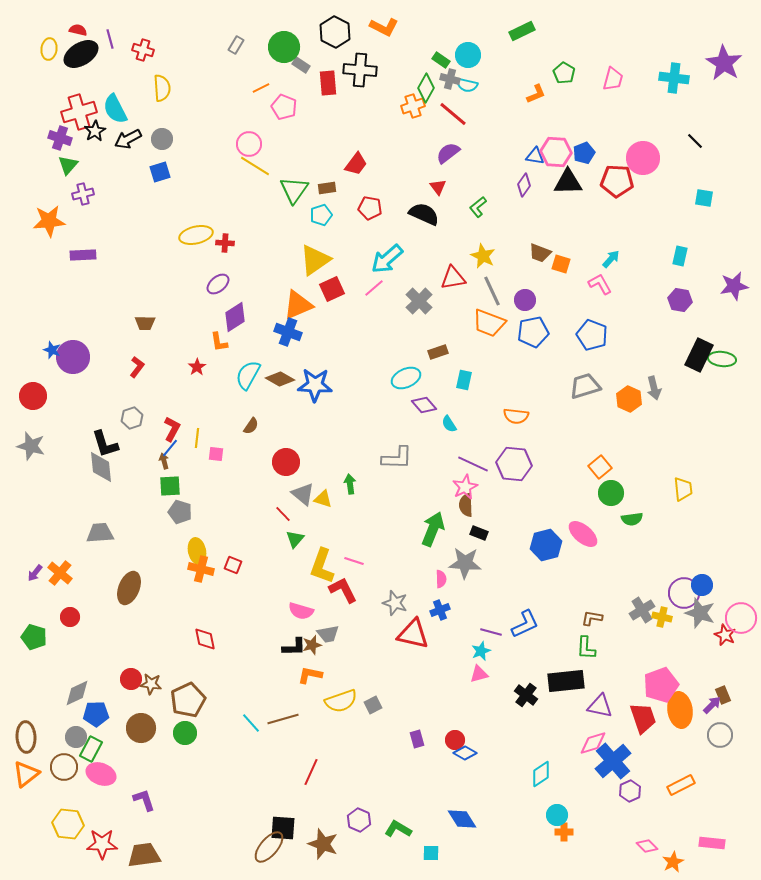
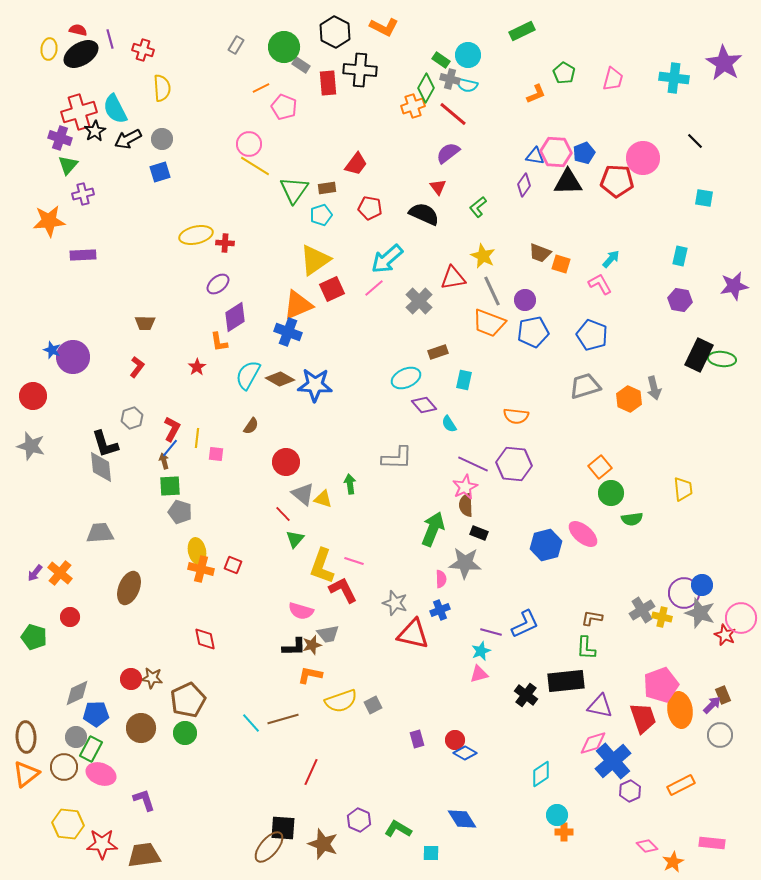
brown star at (151, 684): moved 1 px right, 6 px up
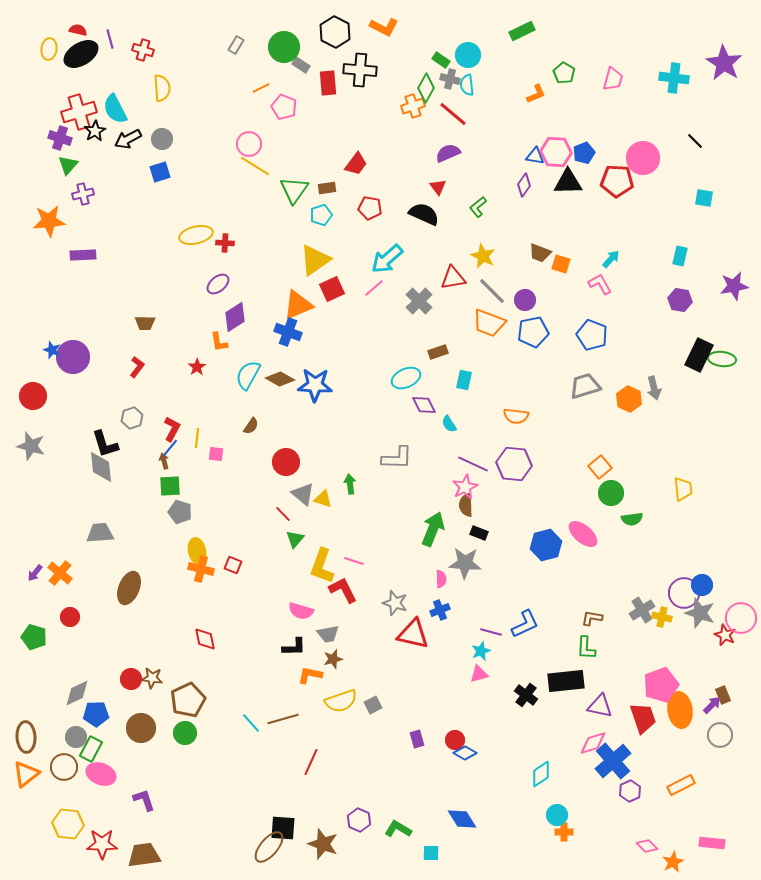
cyan semicircle at (467, 85): rotated 70 degrees clockwise
purple semicircle at (448, 153): rotated 15 degrees clockwise
gray line at (492, 291): rotated 20 degrees counterclockwise
purple diamond at (424, 405): rotated 15 degrees clockwise
brown star at (312, 645): moved 21 px right, 14 px down
red line at (311, 772): moved 10 px up
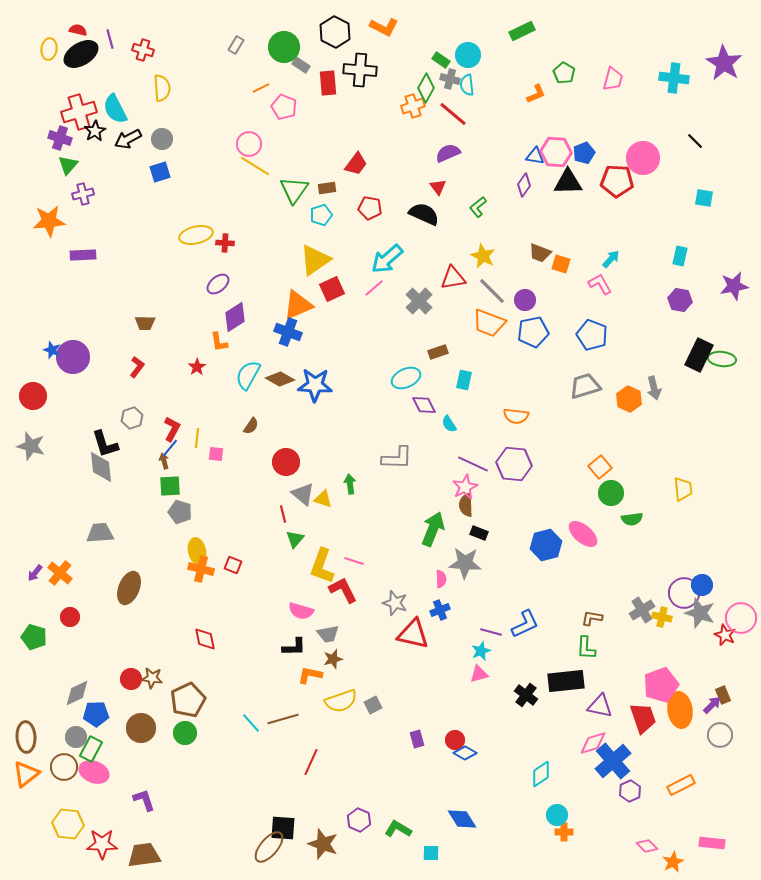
red line at (283, 514): rotated 30 degrees clockwise
pink ellipse at (101, 774): moved 7 px left, 2 px up
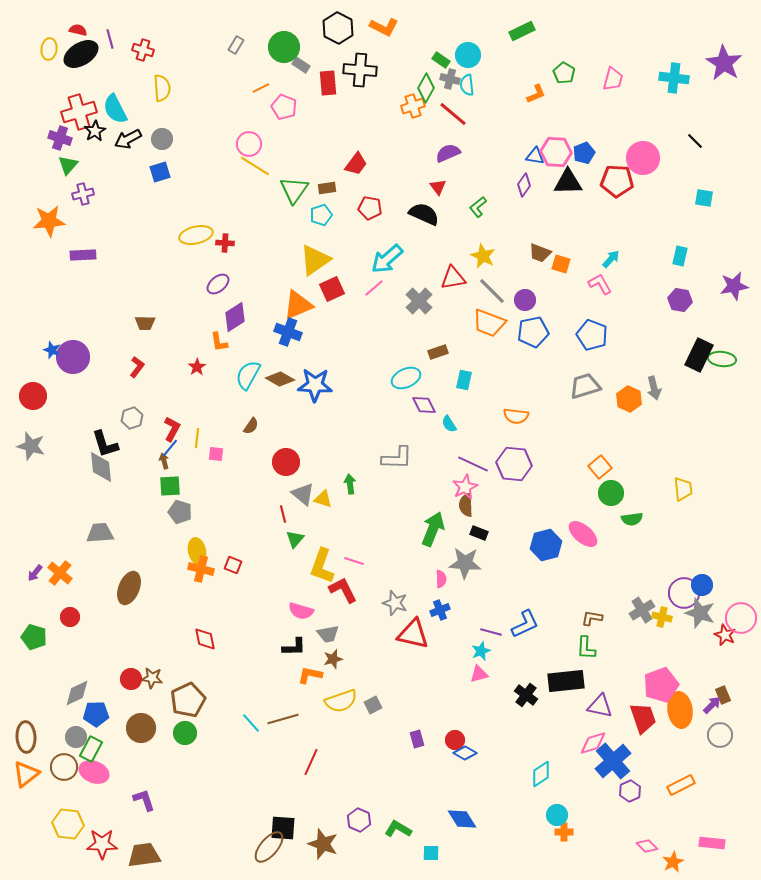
black hexagon at (335, 32): moved 3 px right, 4 px up
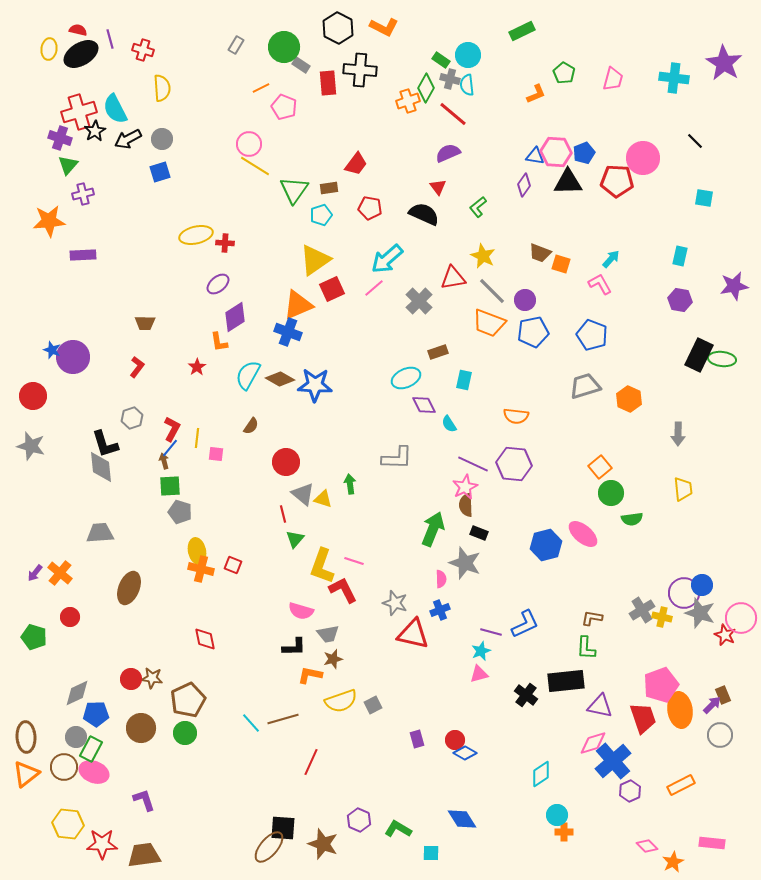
orange cross at (413, 106): moved 5 px left, 5 px up
brown rectangle at (327, 188): moved 2 px right
gray arrow at (654, 388): moved 24 px right, 46 px down; rotated 15 degrees clockwise
gray star at (465, 563): rotated 16 degrees clockwise
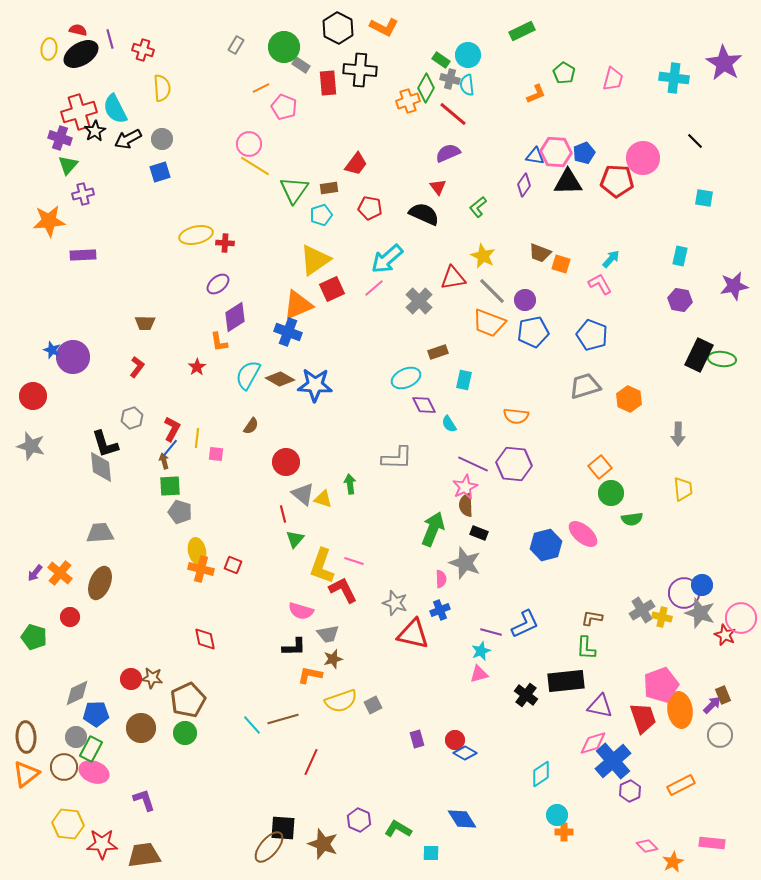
brown ellipse at (129, 588): moved 29 px left, 5 px up
cyan line at (251, 723): moved 1 px right, 2 px down
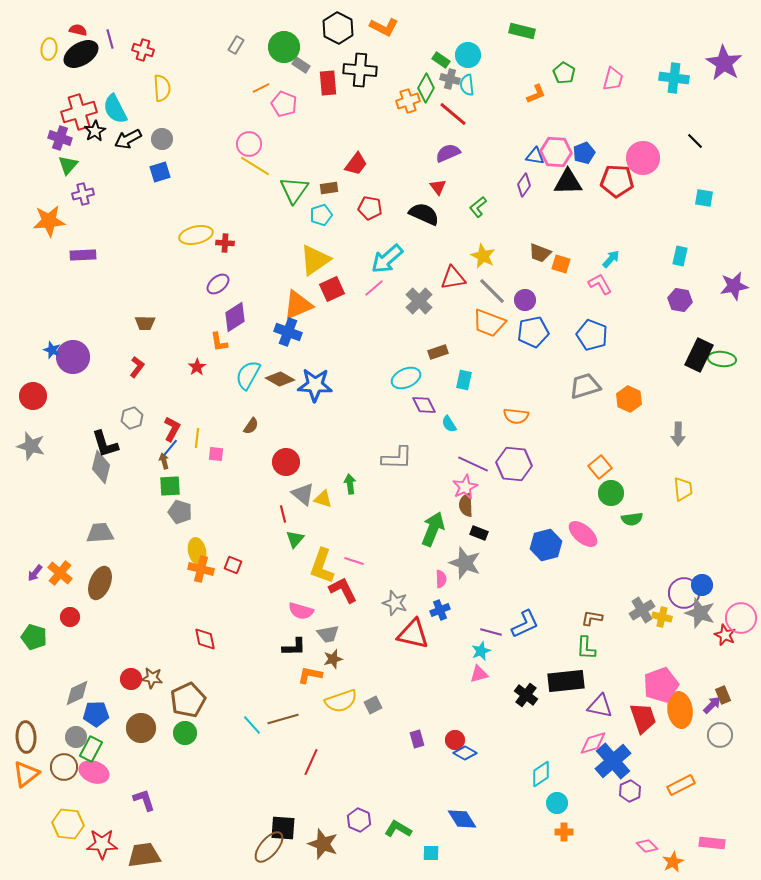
green rectangle at (522, 31): rotated 40 degrees clockwise
pink pentagon at (284, 107): moved 3 px up
gray diamond at (101, 467): rotated 20 degrees clockwise
cyan circle at (557, 815): moved 12 px up
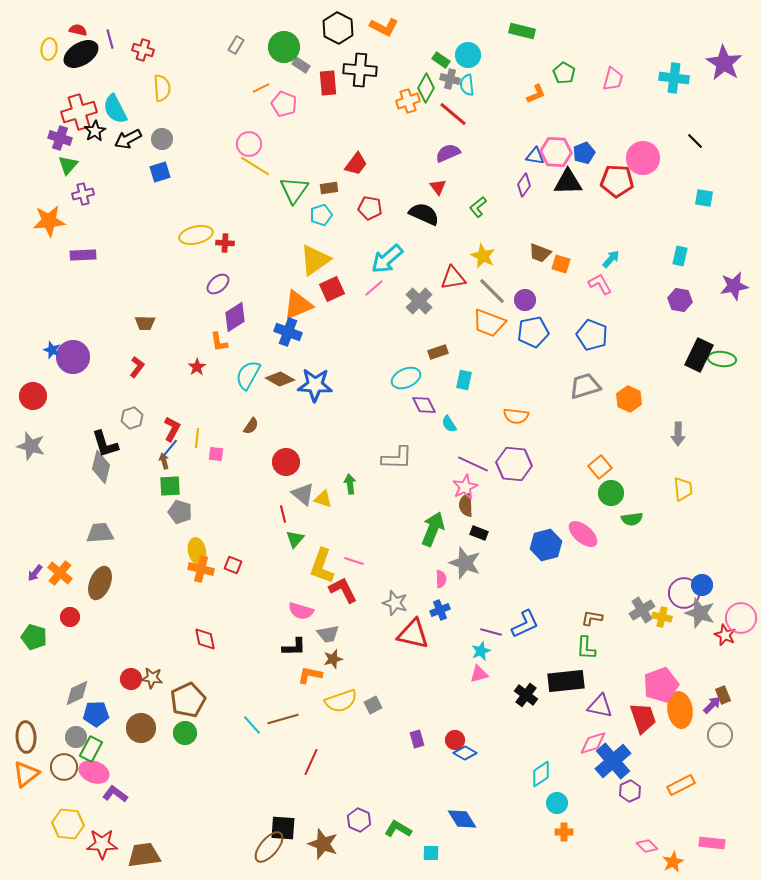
purple L-shape at (144, 800): moved 29 px left, 6 px up; rotated 35 degrees counterclockwise
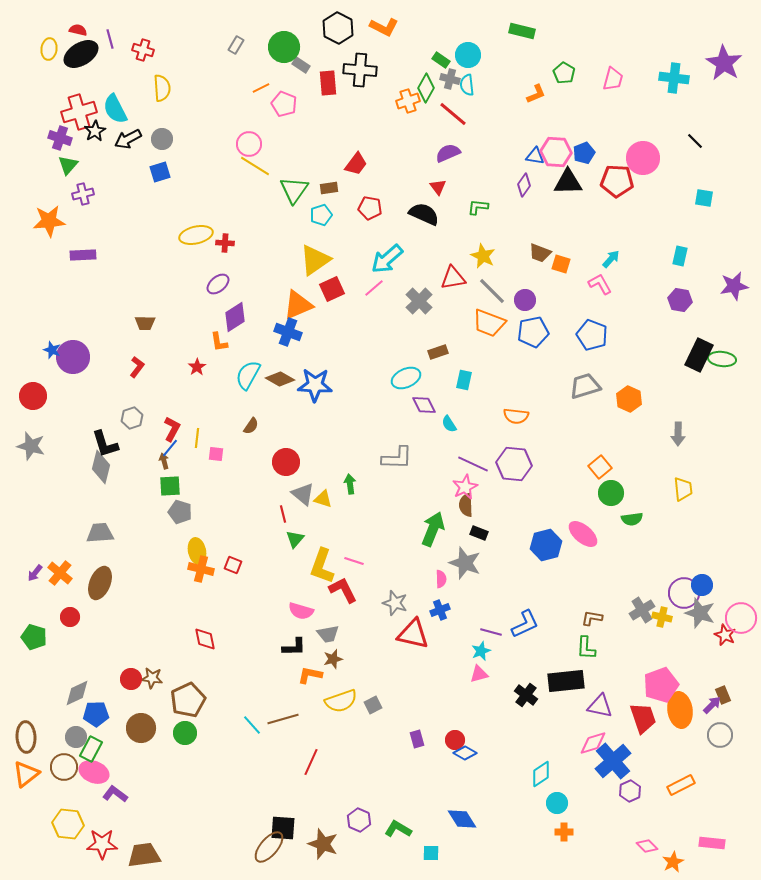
green L-shape at (478, 207): rotated 45 degrees clockwise
